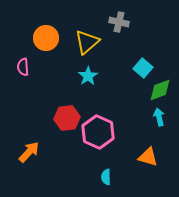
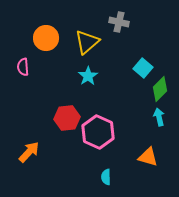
green diamond: moved 1 px up; rotated 25 degrees counterclockwise
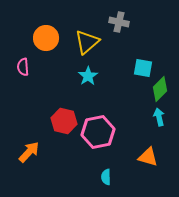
cyan square: rotated 30 degrees counterclockwise
red hexagon: moved 3 px left, 3 px down; rotated 20 degrees clockwise
pink hexagon: rotated 24 degrees clockwise
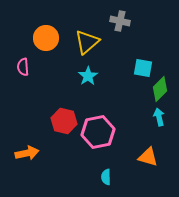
gray cross: moved 1 px right, 1 px up
orange arrow: moved 2 px left, 1 px down; rotated 35 degrees clockwise
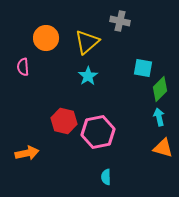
orange triangle: moved 15 px right, 9 px up
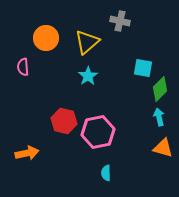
cyan semicircle: moved 4 px up
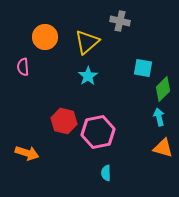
orange circle: moved 1 px left, 1 px up
green diamond: moved 3 px right
orange arrow: rotated 30 degrees clockwise
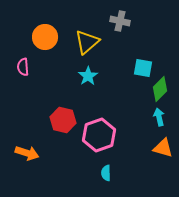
green diamond: moved 3 px left
red hexagon: moved 1 px left, 1 px up
pink hexagon: moved 1 px right, 3 px down; rotated 8 degrees counterclockwise
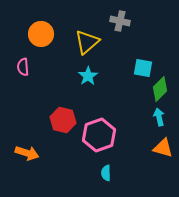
orange circle: moved 4 px left, 3 px up
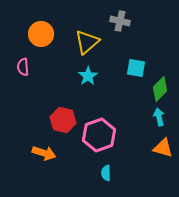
cyan square: moved 7 px left
orange arrow: moved 17 px right
